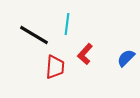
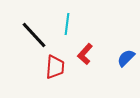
black line: rotated 16 degrees clockwise
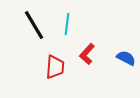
black line: moved 10 px up; rotated 12 degrees clockwise
red L-shape: moved 2 px right
blue semicircle: rotated 72 degrees clockwise
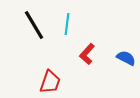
red trapezoid: moved 5 px left, 15 px down; rotated 15 degrees clockwise
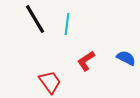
black line: moved 1 px right, 6 px up
red L-shape: moved 1 px left, 7 px down; rotated 15 degrees clockwise
red trapezoid: rotated 55 degrees counterclockwise
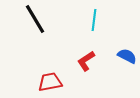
cyan line: moved 27 px right, 4 px up
blue semicircle: moved 1 px right, 2 px up
red trapezoid: rotated 65 degrees counterclockwise
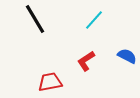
cyan line: rotated 35 degrees clockwise
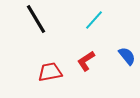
black line: moved 1 px right
blue semicircle: rotated 24 degrees clockwise
red trapezoid: moved 10 px up
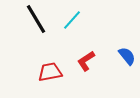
cyan line: moved 22 px left
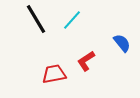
blue semicircle: moved 5 px left, 13 px up
red trapezoid: moved 4 px right, 2 px down
